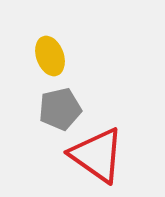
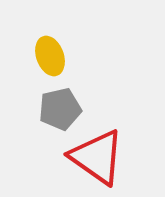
red triangle: moved 2 px down
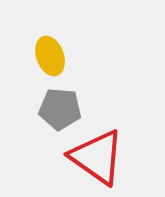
gray pentagon: rotated 18 degrees clockwise
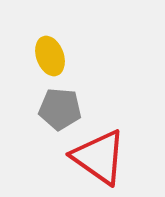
red triangle: moved 2 px right
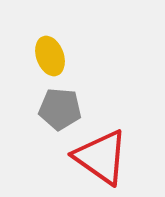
red triangle: moved 2 px right
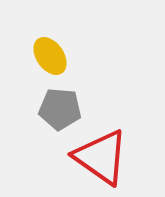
yellow ellipse: rotated 15 degrees counterclockwise
